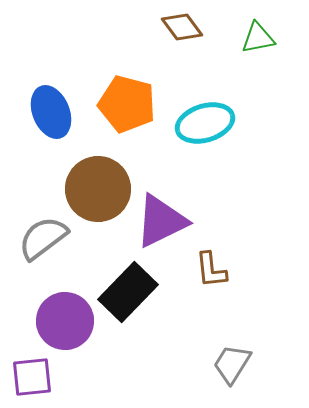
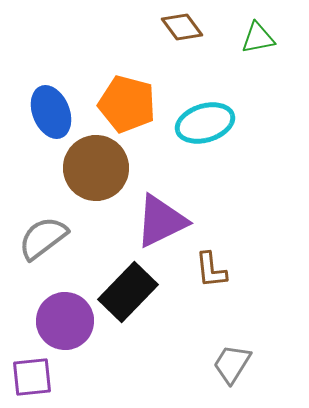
brown circle: moved 2 px left, 21 px up
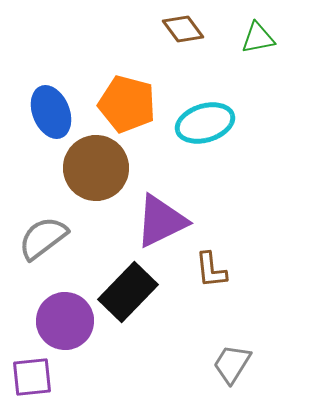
brown diamond: moved 1 px right, 2 px down
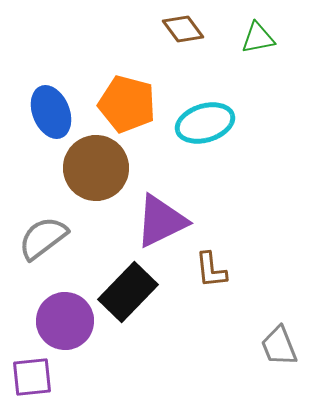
gray trapezoid: moved 47 px right, 18 px up; rotated 54 degrees counterclockwise
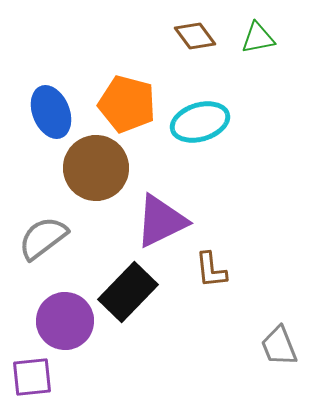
brown diamond: moved 12 px right, 7 px down
cyan ellipse: moved 5 px left, 1 px up
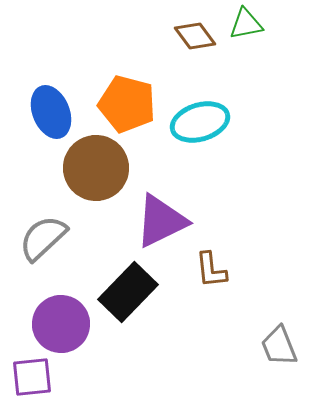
green triangle: moved 12 px left, 14 px up
gray semicircle: rotated 6 degrees counterclockwise
purple circle: moved 4 px left, 3 px down
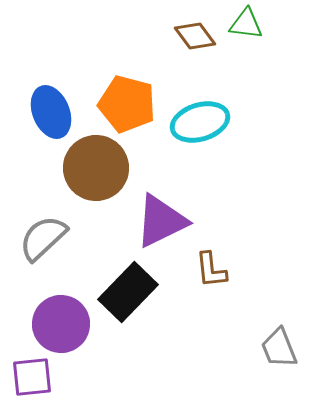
green triangle: rotated 18 degrees clockwise
gray trapezoid: moved 2 px down
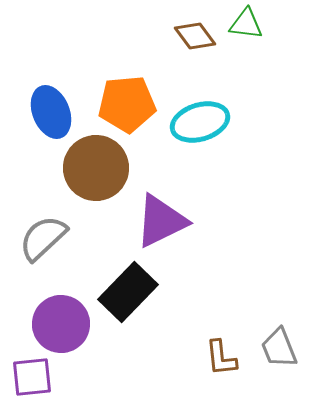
orange pentagon: rotated 20 degrees counterclockwise
brown L-shape: moved 10 px right, 88 px down
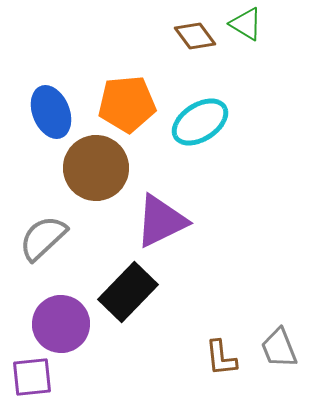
green triangle: rotated 24 degrees clockwise
cyan ellipse: rotated 16 degrees counterclockwise
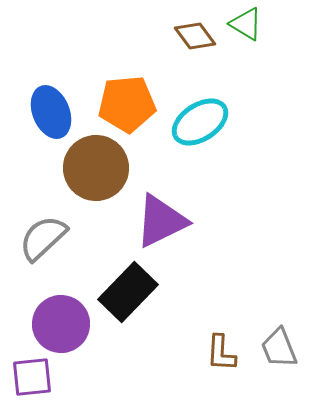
brown L-shape: moved 5 px up; rotated 9 degrees clockwise
